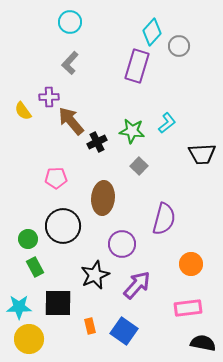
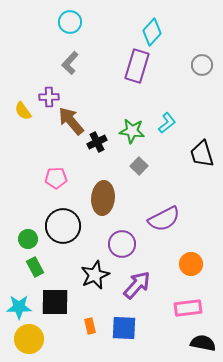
gray circle: moved 23 px right, 19 px down
black trapezoid: rotated 76 degrees clockwise
purple semicircle: rotated 48 degrees clockwise
black square: moved 3 px left, 1 px up
blue square: moved 3 px up; rotated 32 degrees counterclockwise
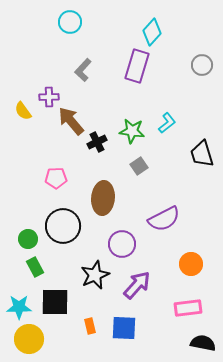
gray L-shape: moved 13 px right, 7 px down
gray square: rotated 12 degrees clockwise
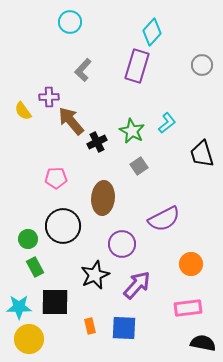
green star: rotated 20 degrees clockwise
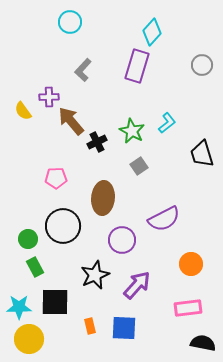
purple circle: moved 4 px up
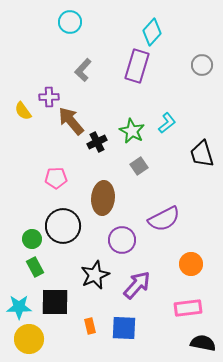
green circle: moved 4 px right
